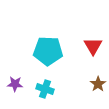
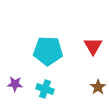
brown star: moved 3 px down
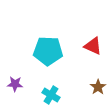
red triangle: rotated 36 degrees counterclockwise
cyan cross: moved 6 px right, 6 px down; rotated 12 degrees clockwise
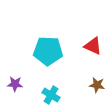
brown star: moved 1 px left, 2 px up; rotated 28 degrees counterclockwise
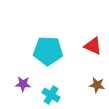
purple star: moved 8 px right
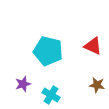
cyan pentagon: rotated 12 degrees clockwise
purple star: rotated 21 degrees counterclockwise
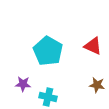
cyan pentagon: rotated 16 degrees clockwise
purple star: rotated 21 degrees clockwise
cyan cross: moved 3 px left, 2 px down; rotated 18 degrees counterclockwise
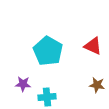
cyan cross: moved 1 px left; rotated 18 degrees counterclockwise
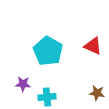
brown star: moved 8 px down
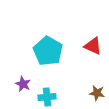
purple star: rotated 21 degrees clockwise
